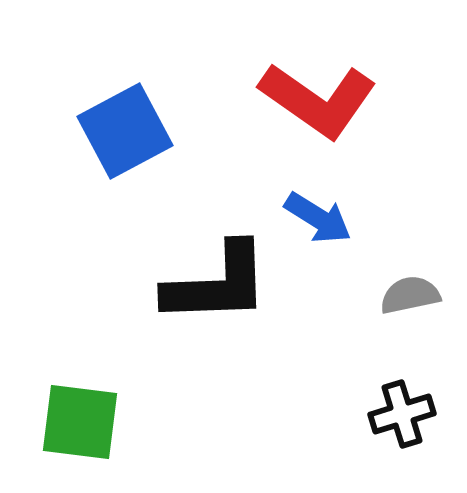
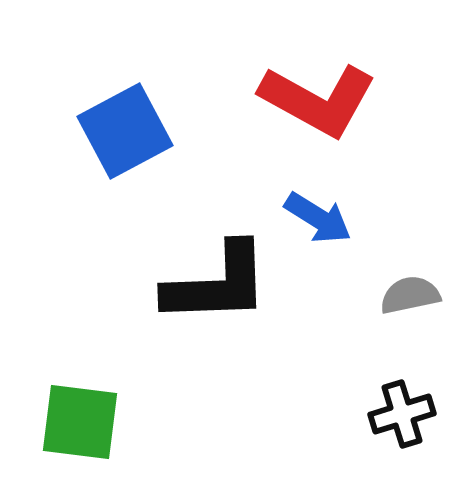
red L-shape: rotated 6 degrees counterclockwise
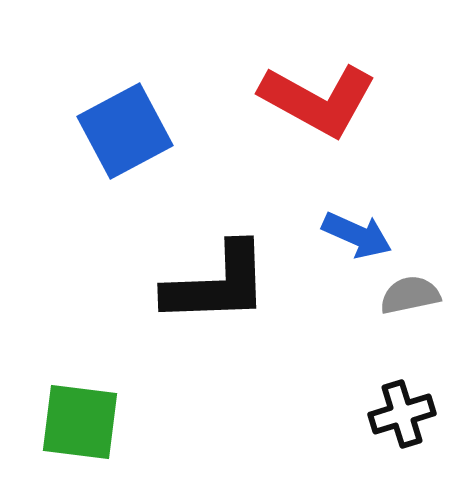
blue arrow: moved 39 px right, 17 px down; rotated 8 degrees counterclockwise
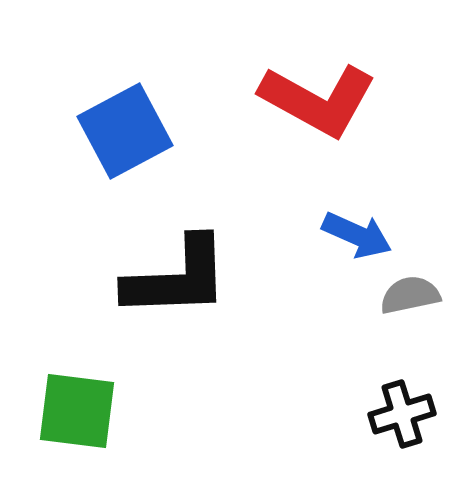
black L-shape: moved 40 px left, 6 px up
green square: moved 3 px left, 11 px up
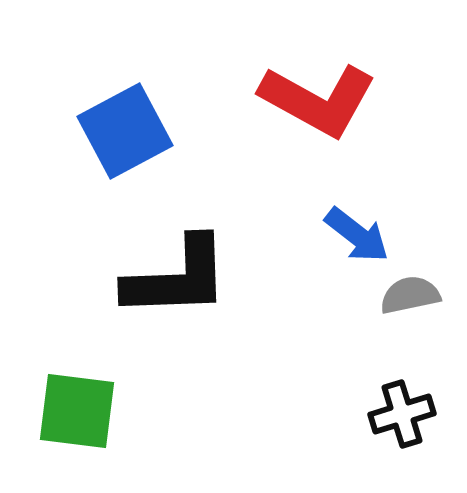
blue arrow: rotated 14 degrees clockwise
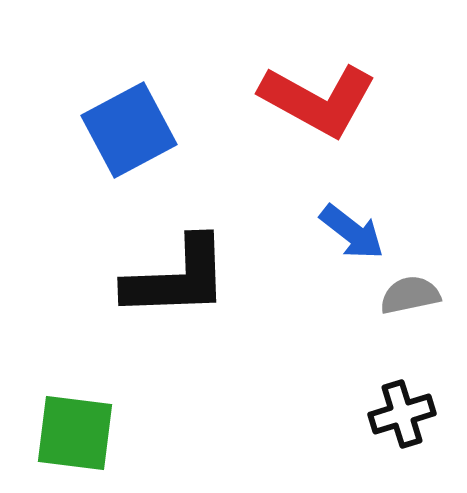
blue square: moved 4 px right, 1 px up
blue arrow: moved 5 px left, 3 px up
green square: moved 2 px left, 22 px down
